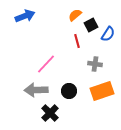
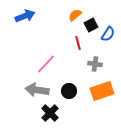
red line: moved 1 px right, 2 px down
gray arrow: moved 1 px right; rotated 10 degrees clockwise
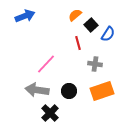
black square: rotated 16 degrees counterclockwise
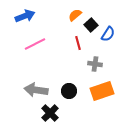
pink line: moved 11 px left, 20 px up; rotated 20 degrees clockwise
gray arrow: moved 1 px left
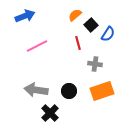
pink line: moved 2 px right, 2 px down
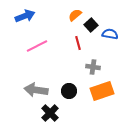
blue semicircle: moved 2 px right; rotated 112 degrees counterclockwise
gray cross: moved 2 px left, 3 px down
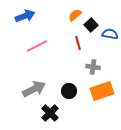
gray arrow: moved 2 px left, 1 px up; rotated 145 degrees clockwise
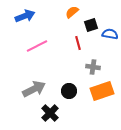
orange semicircle: moved 3 px left, 3 px up
black square: rotated 24 degrees clockwise
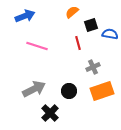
pink line: rotated 45 degrees clockwise
gray cross: rotated 32 degrees counterclockwise
